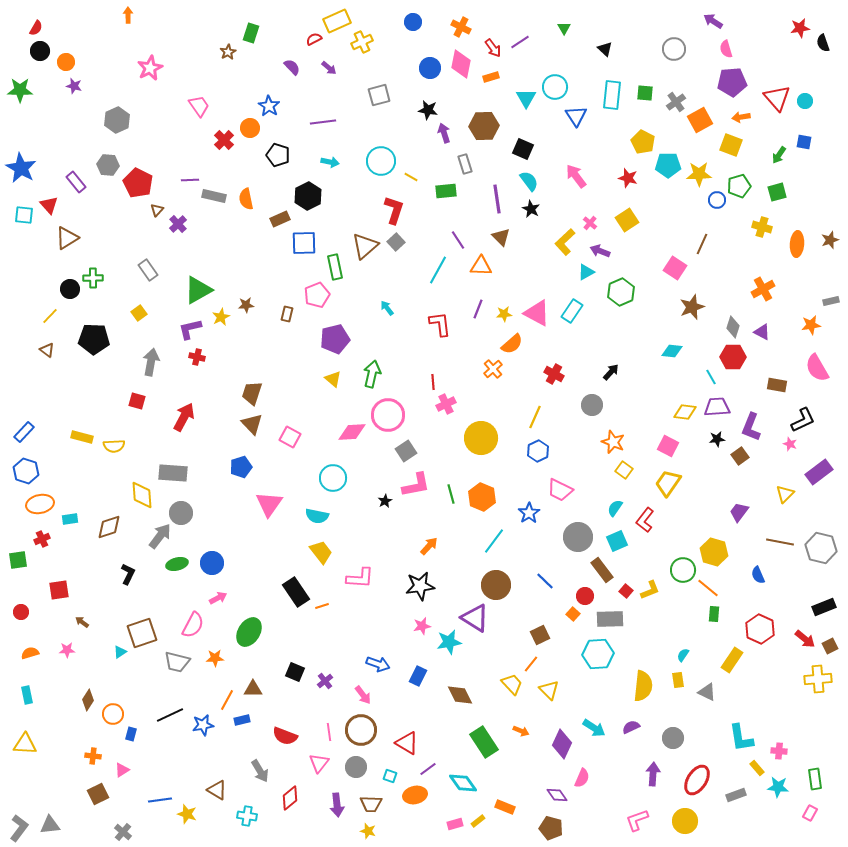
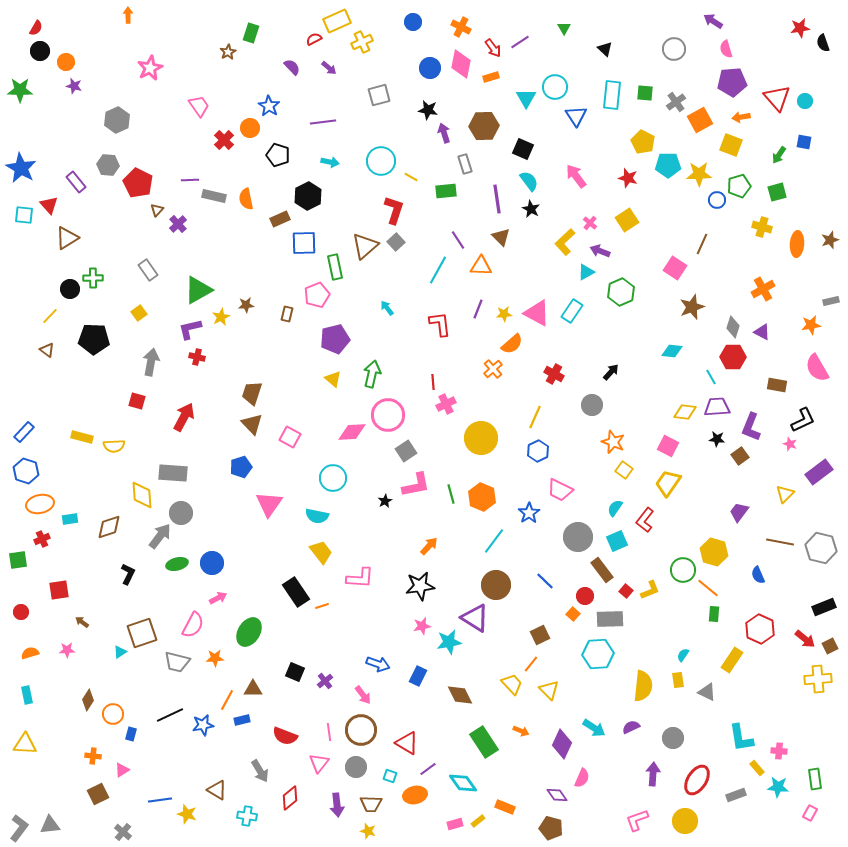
black star at (717, 439): rotated 14 degrees clockwise
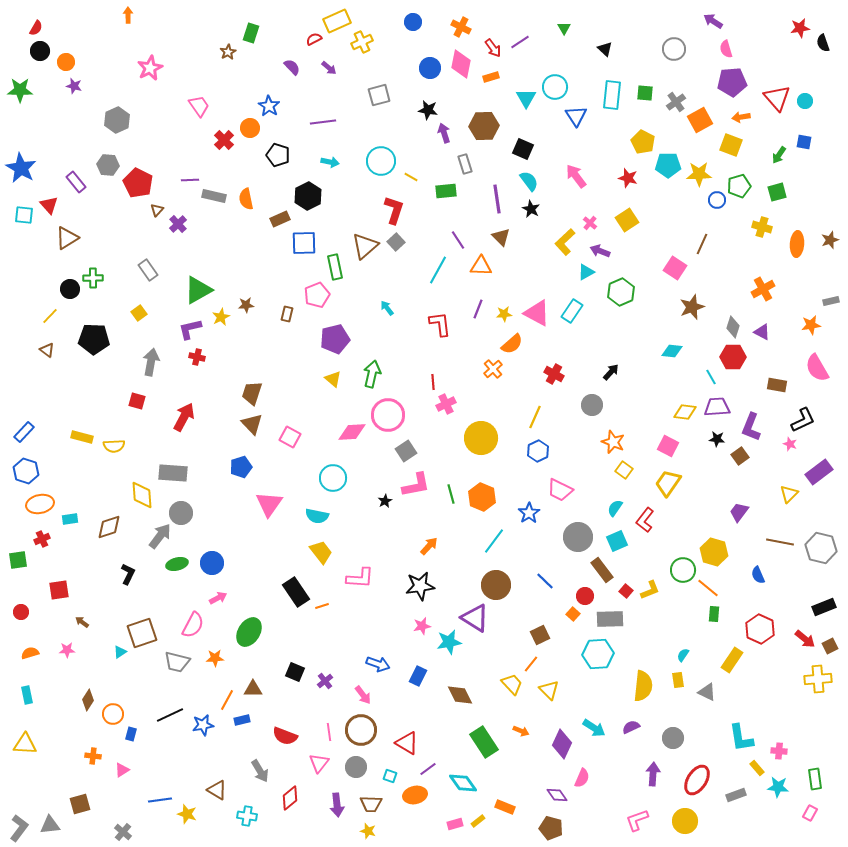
yellow triangle at (785, 494): moved 4 px right
brown square at (98, 794): moved 18 px left, 10 px down; rotated 10 degrees clockwise
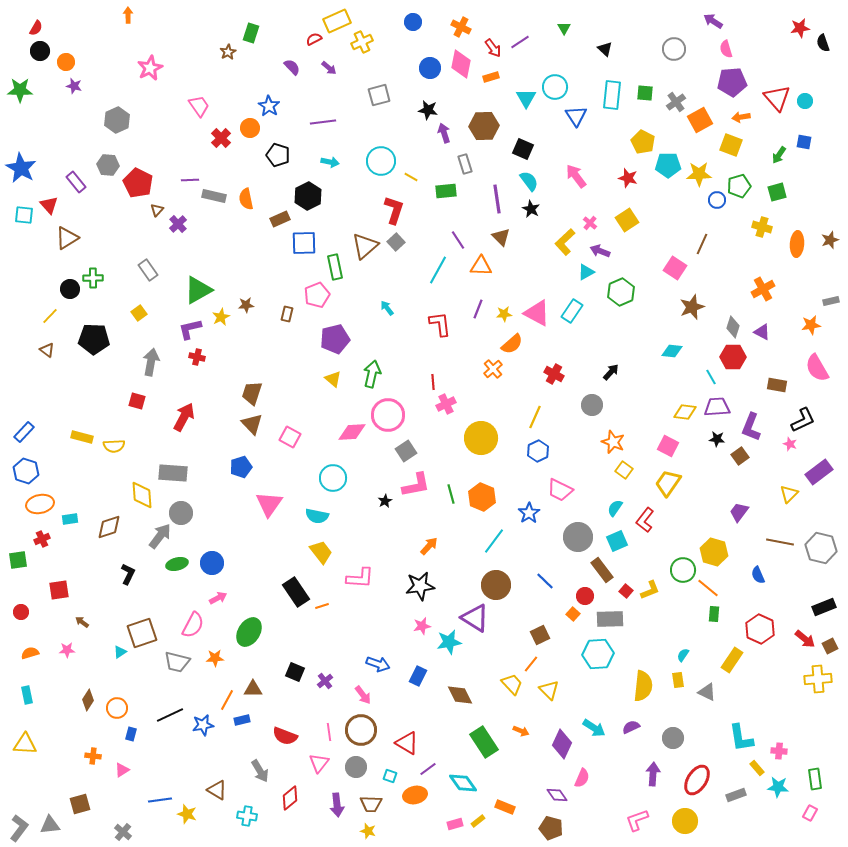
red cross at (224, 140): moved 3 px left, 2 px up
orange circle at (113, 714): moved 4 px right, 6 px up
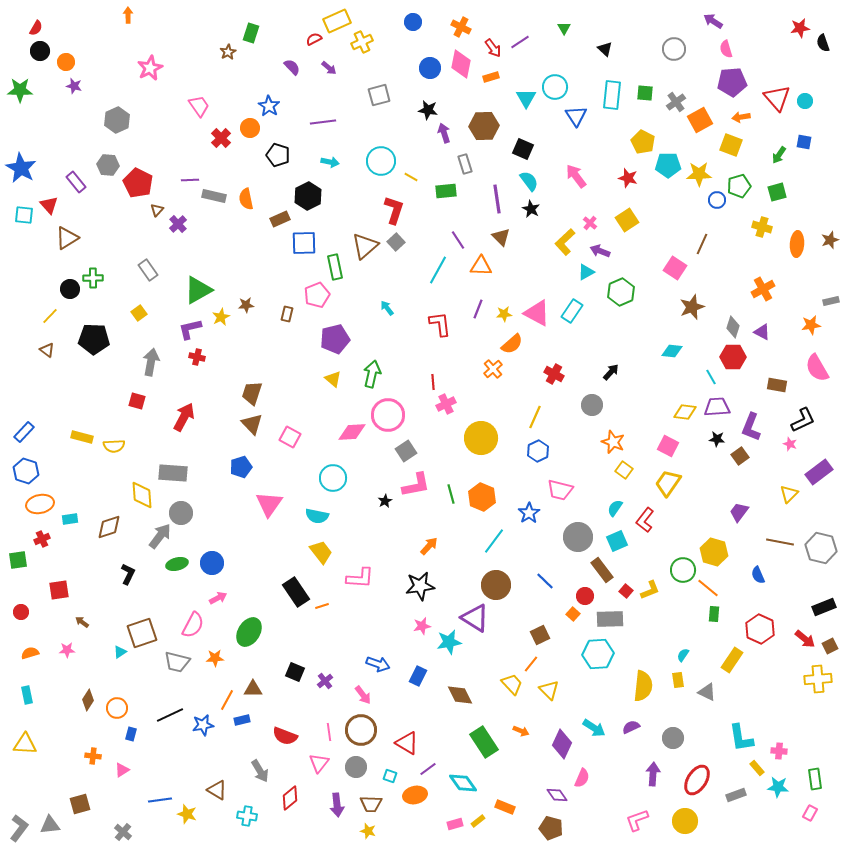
pink trapezoid at (560, 490): rotated 12 degrees counterclockwise
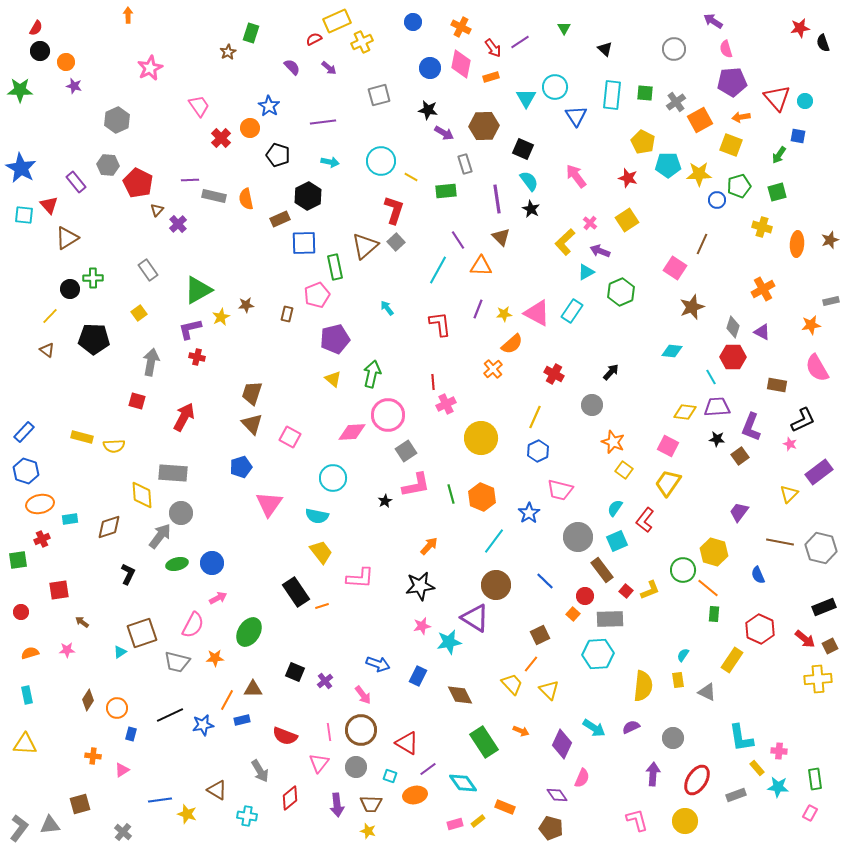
purple arrow at (444, 133): rotated 138 degrees clockwise
blue square at (804, 142): moved 6 px left, 6 px up
pink L-shape at (637, 820): rotated 95 degrees clockwise
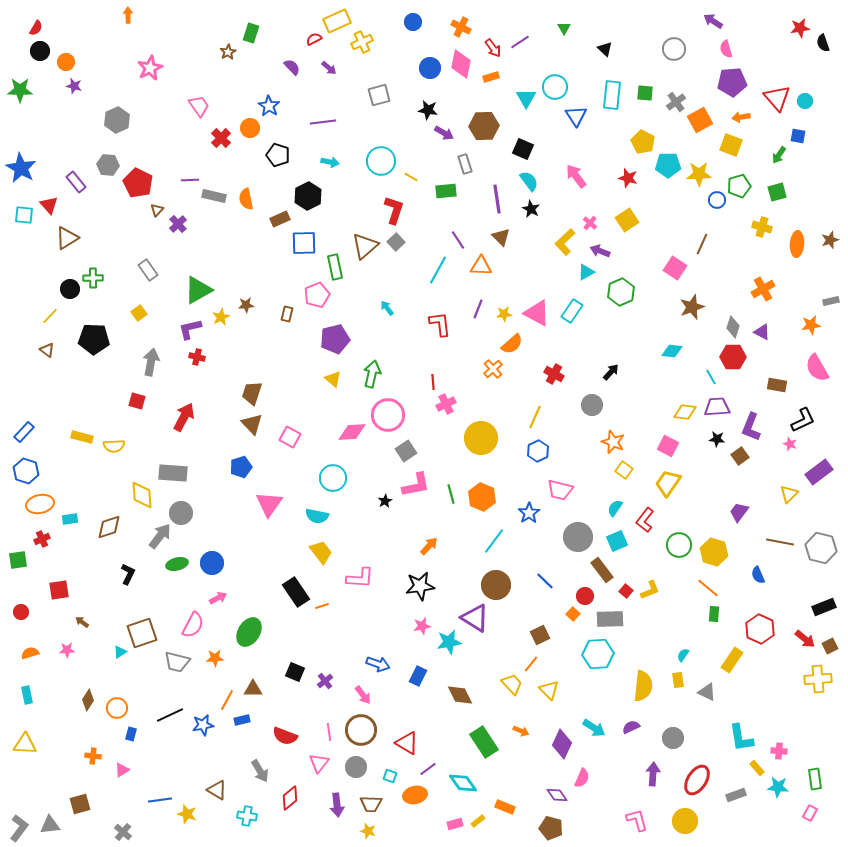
green circle at (683, 570): moved 4 px left, 25 px up
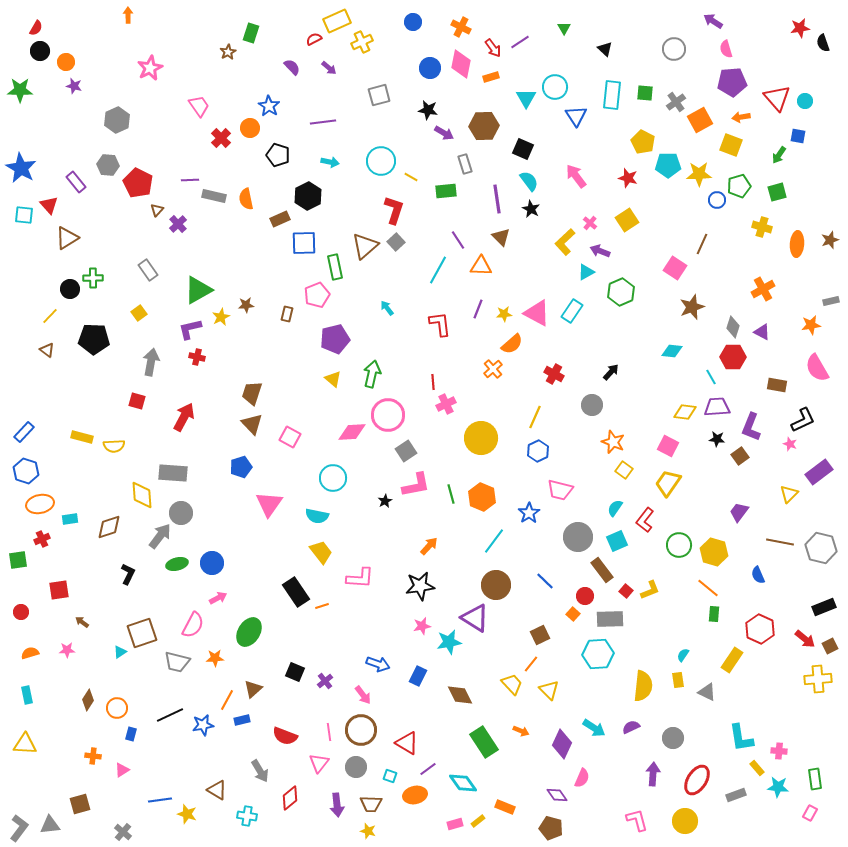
brown triangle at (253, 689): rotated 42 degrees counterclockwise
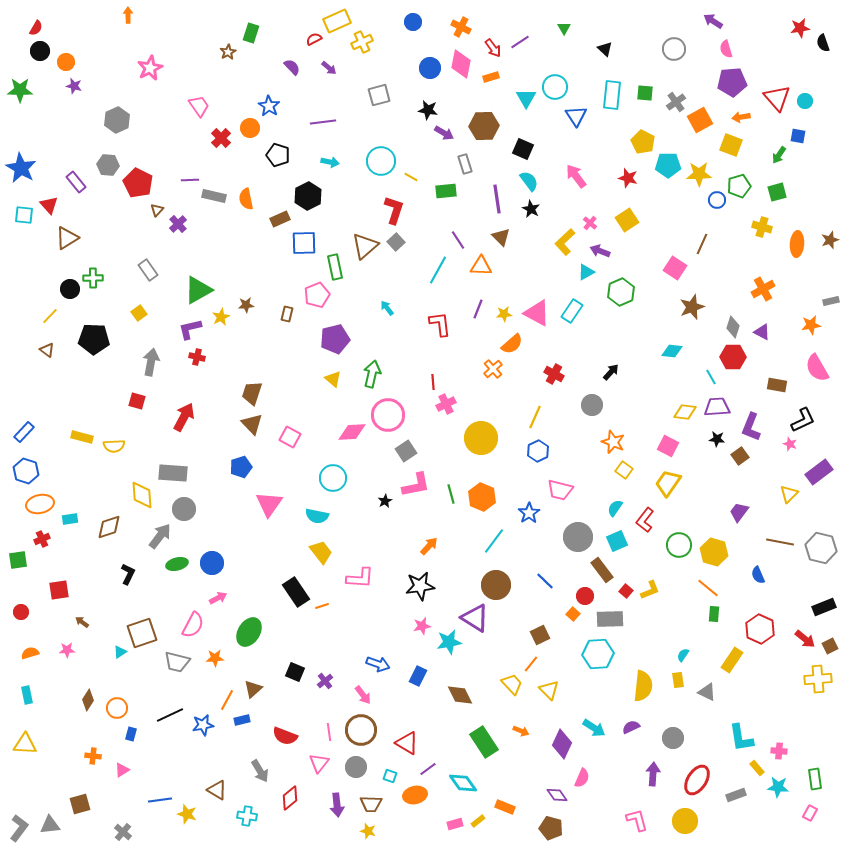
gray circle at (181, 513): moved 3 px right, 4 px up
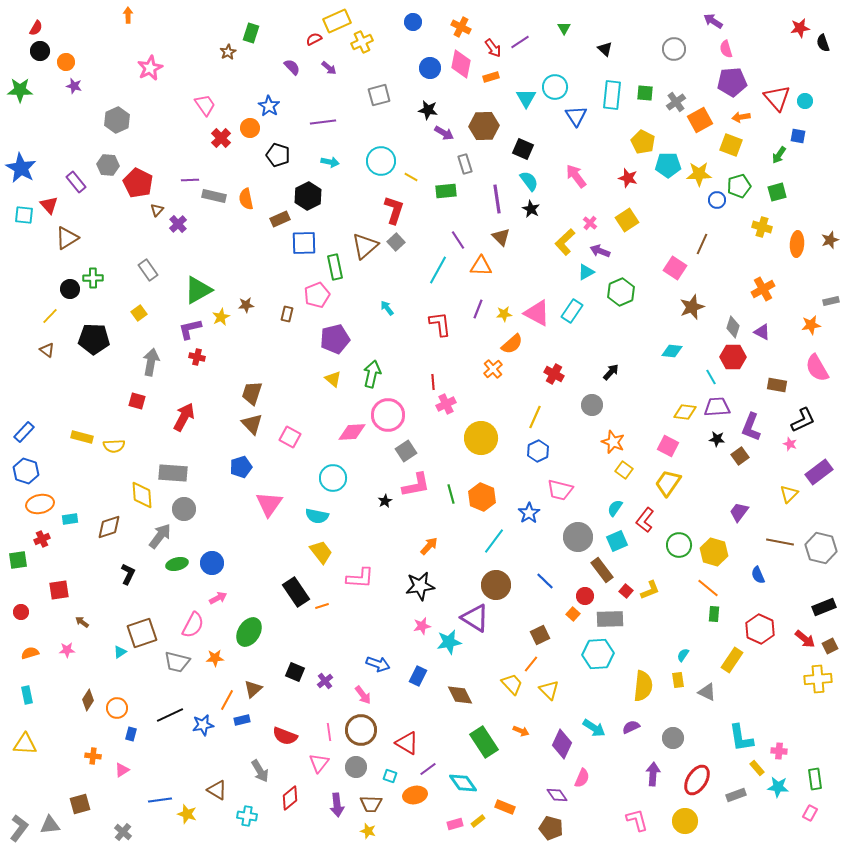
pink trapezoid at (199, 106): moved 6 px right, 1 px up
